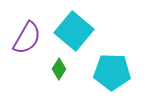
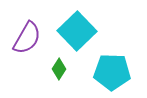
cyan square: moved 3 px right; rotated 6 degrees clockwise
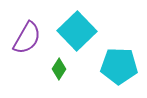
cyan pentagon: moved 7 px right, 6 px up
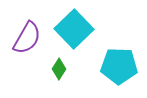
cyan square: moved 3 px left, 2 px up
